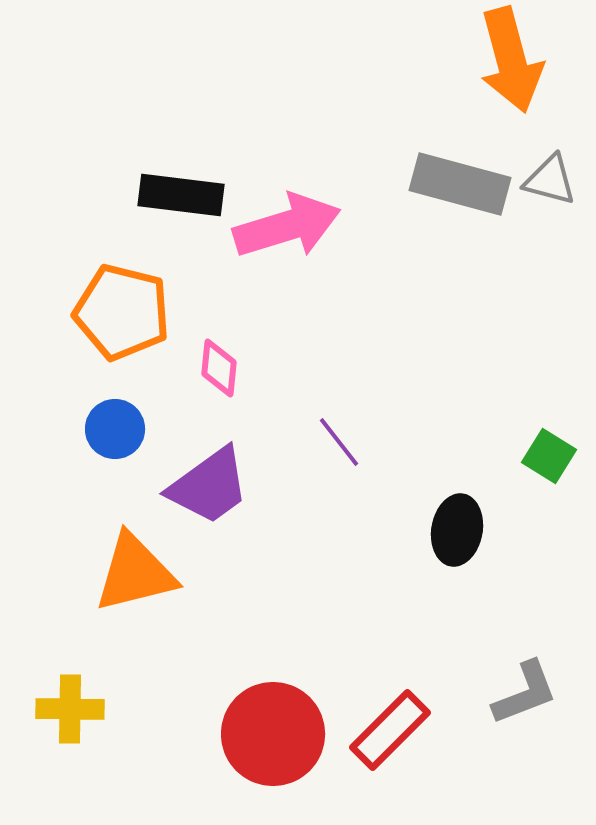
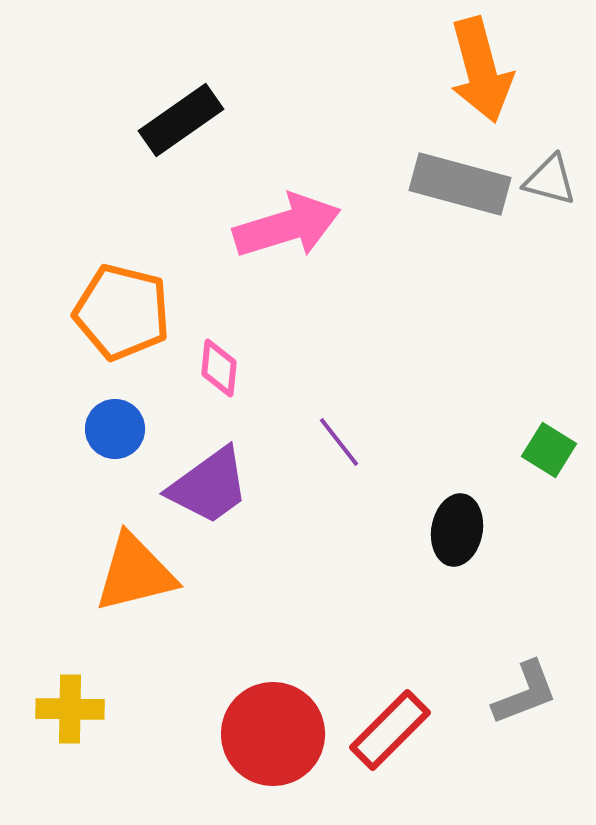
orange arrow: moved 30 px left, 10 px down
black rectangle: moved 75 px up; rotated 42 degrees counterclockwise
green square: moved 6 px up
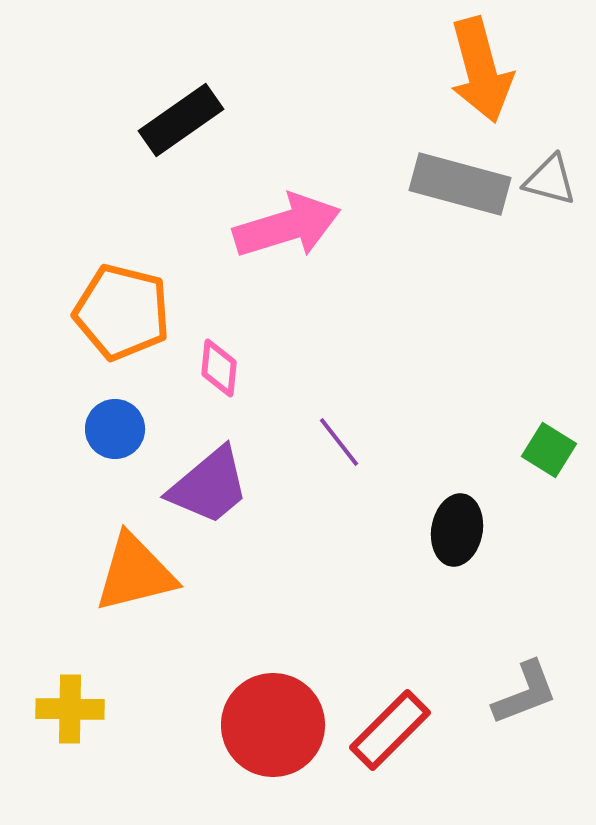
purple trapezoid: rotated 4 degrees counterclockwise
red circle: moved 9 px up
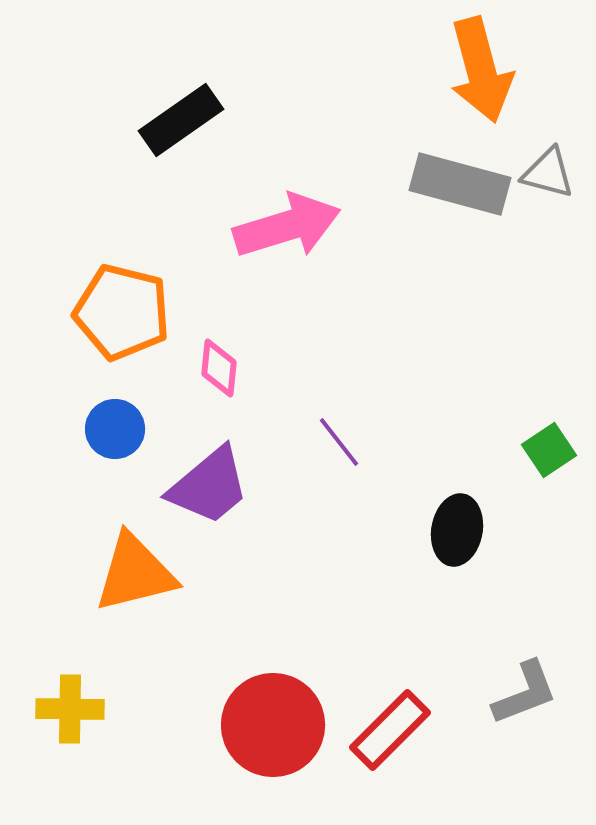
gray triangle: moved 2 px left, 7 px up
green square: rotated 24 degrees clockwise
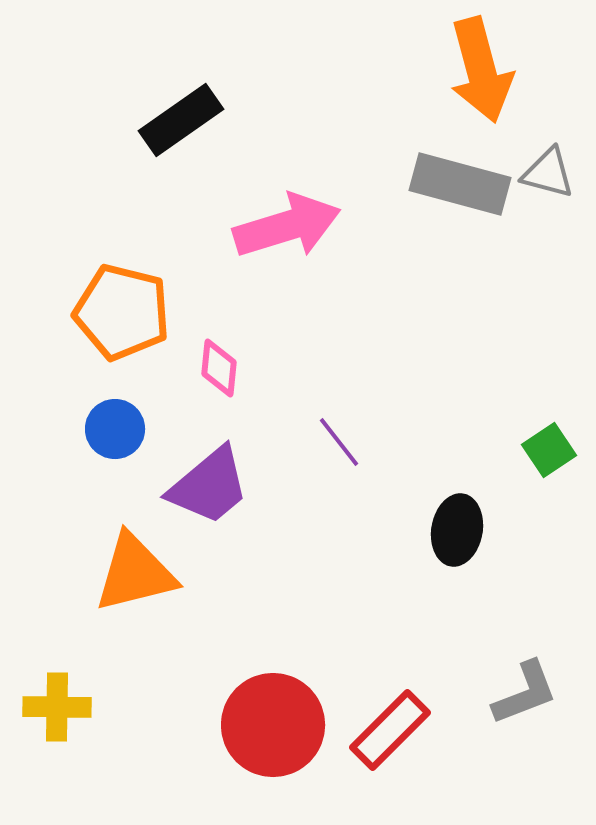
yellow cross: moved 13 px left, 2 px up
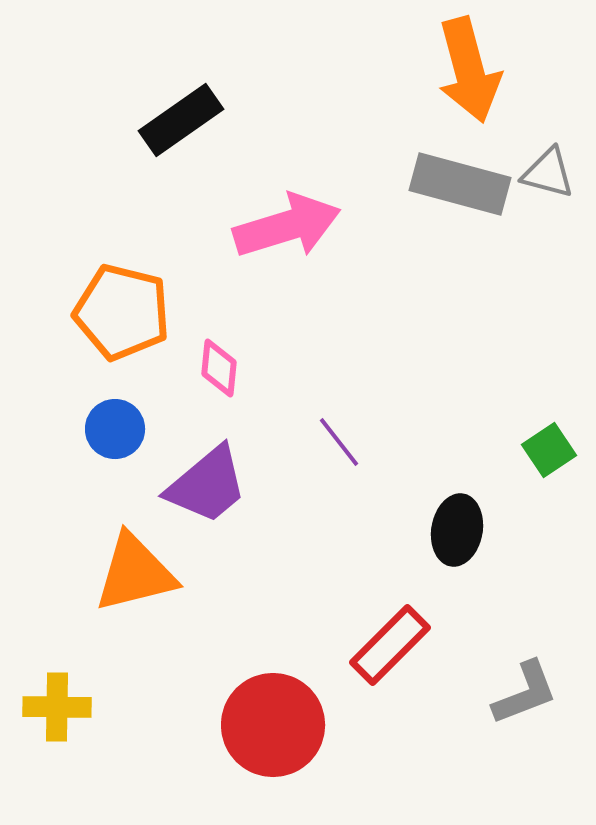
orange arrow: moved 12 px left
purple trapezoid: moved 2 px left, 1 px up
red rectangle: moved 85 px up
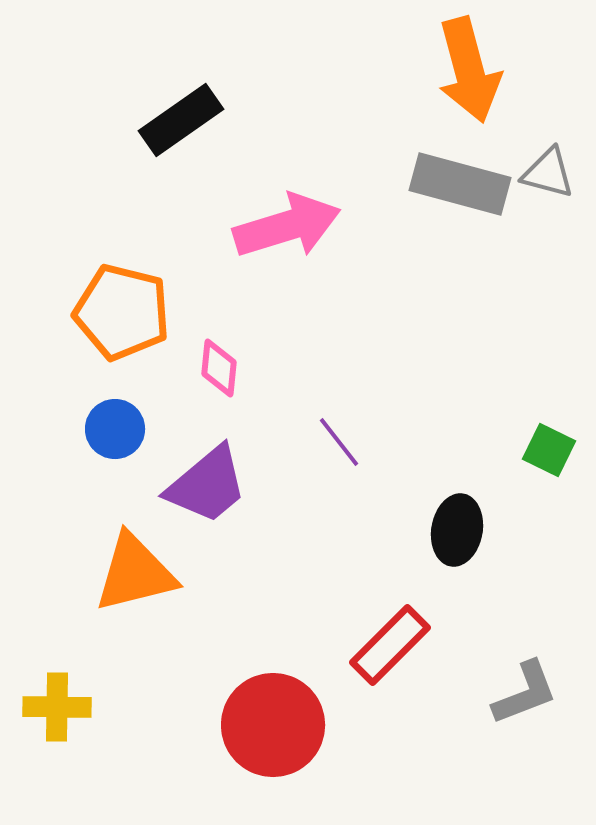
green square: rotated 30 degrees counterclockwise
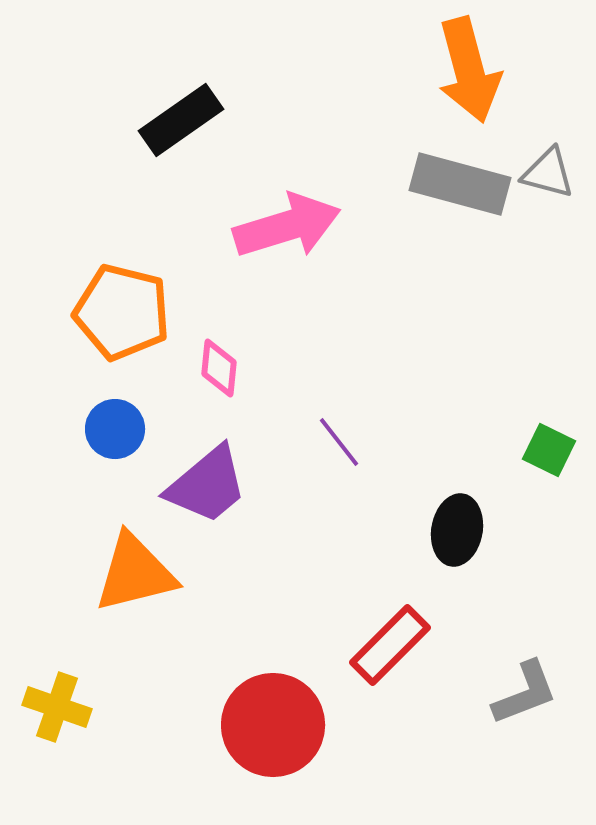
yellow cross: rotated 18 degrees clockwise
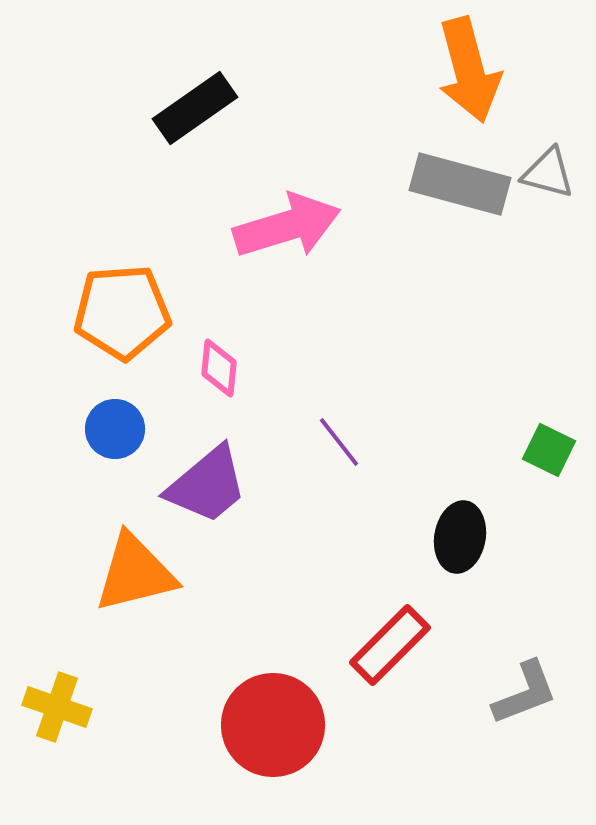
black rectangle: moved 14 px right, 12 px up
orange pentagon: rotated 18 degrees counterclockwise
black ellipse: moved 3 px right, 7 px down
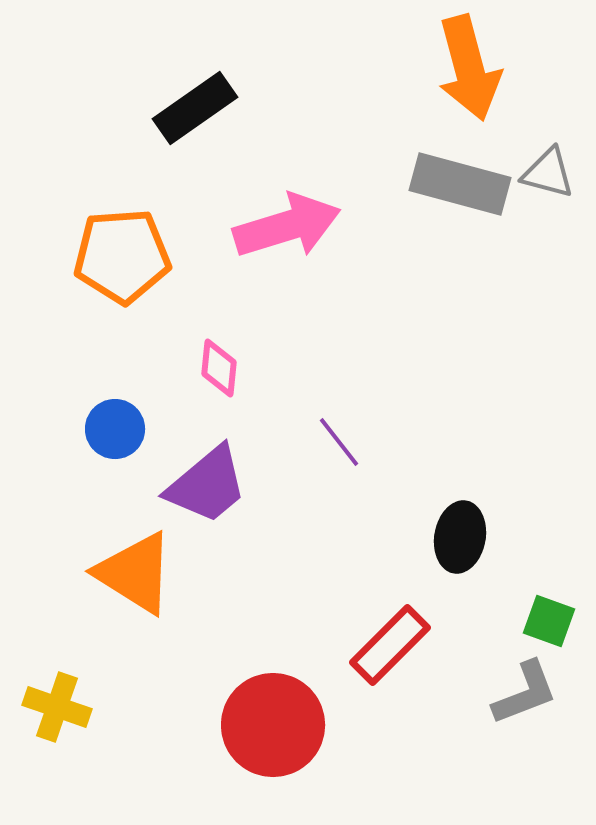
orange arrow: moved 2 px up
orange pentagon: moved 56 px up
green square: moved 171 px down; rotated 6 degrees counterclockwise
orange triangle: rotated 46 degrees clockwise
